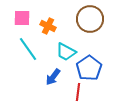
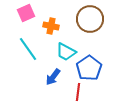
pink square: moved 4 px right, 5 px up; rotated 24 degrees counterclockwise
orange cross: moved 3 px right; rotated 14 degrees counterclockwise
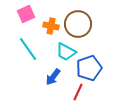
pink square: moved 1 px down
brown circle: moved 12 px left, 5 px down
blue pentagon: rotated 15 degrees clockwise
red line: rotated 18 degrees clockwise
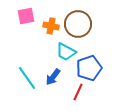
pink square: moved 2 px down; rotated 12 degrees clockwise
cyan line: moved 1 px left, 29 px down
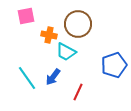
orange cross: moved 2 px left, 9 px down
blue pentagon: moved 25 px right, 3 px up
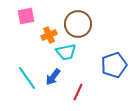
orange cross: rotated 35 degrees counterclockwise
cyan trapezoid: rotated 40 degrees counterclockwise
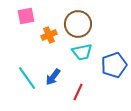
cyan trapezoid: moved 16 px right
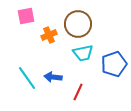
cyan trapezoid: moved 1 px right, 1 px down
blue pentagon: moved 1 px up
blue arrow: rotated 60 degrees clockwise
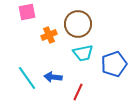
pink square: moved 1 px right, 4 px up
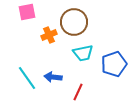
brown circle: moved 4 px left, 2 px up
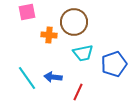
orange cross: rotated 28 degrees clockwise
